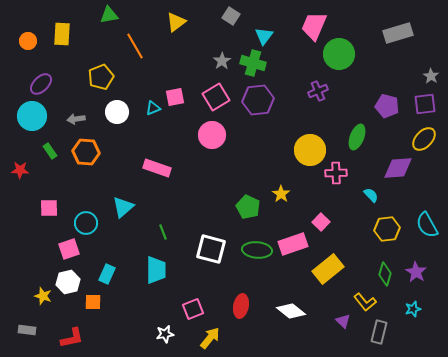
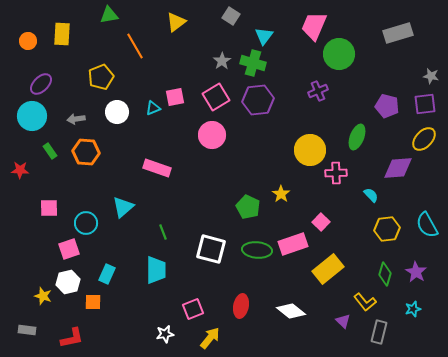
gray star at (431, 76): rotated 21 degrees counterclockwise
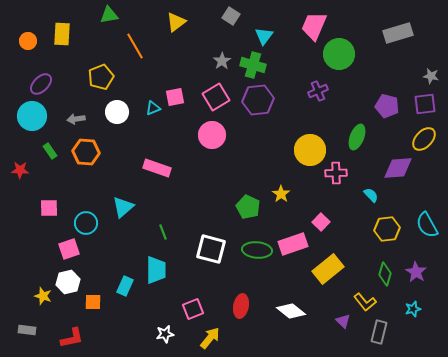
green cross at (253, 63): moved 2 px down
cyan rectangle at (107, 274): moved 18 px right, 12 px down
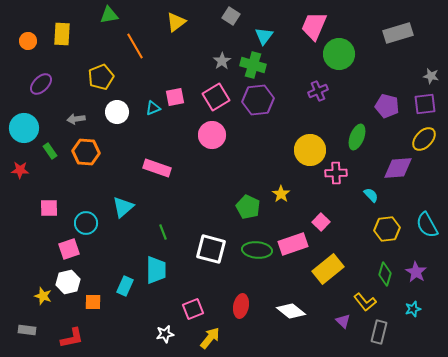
cyan circle at (32, 116): moved 8 px left, 12 px down
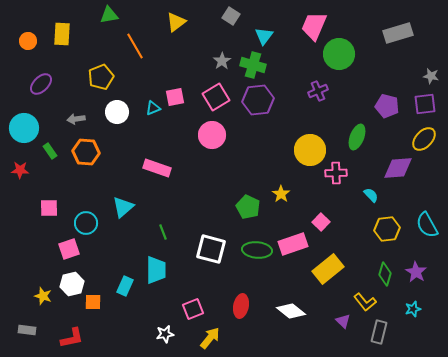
white hexagon at (68, 282): moved 4 px right, 2 px down
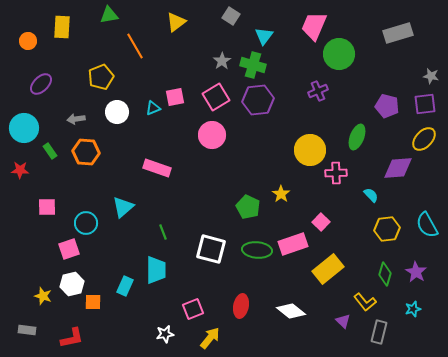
yellow rectangle at (62, 34): moved 7 px up
pink square at (49, 208): moved 2 px left, 1 px up
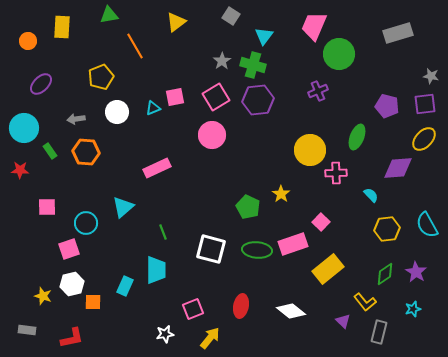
pink rectangle at (157, 168): rotated 44 degrees counterclockwise
green diamond at (385, 274): rotated 40 degrees clockwise
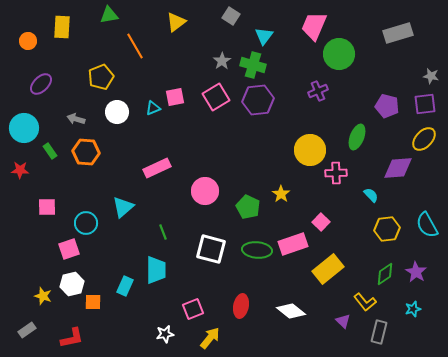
gray arrow at (76, 119): rotated 24 degrees clockwise
pink circle at (212, 135): moved 7 px left, 56 px down
gray rectangle at (27, 330): rotated 42 degrees counterclockwise
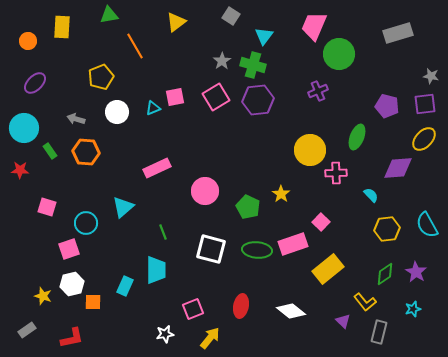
purple ellipse at (41, 84): moved 6 px left, 1 px up
pink square at (47, 207): rotated 18 degrees clockwise
